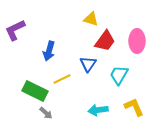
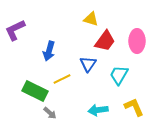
gray arrow: moved 4 px right
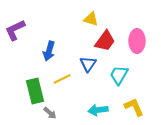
green rectangle: rotated 50 degrees clockwise
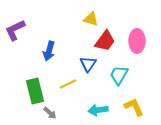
yellow line: moved 6 px right, 5 px down
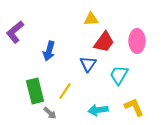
yellow triangle: rotated 21 degrees counterclockwise
purple L-shape: moved 2 px down; rotated 15 degrees counterclockwise
red trapezoid: moved 1 px left, 1 px down
yellow line: moved 3 px left, 7 px down; rotated 30 degrees counterclockwise
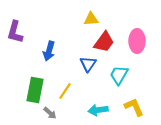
purple L-shape: rotated 35 degrees counterclockwise
green rectangle: moved 1 px up; rotated 25 degrees clockwise
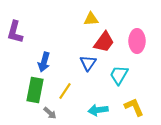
blue arrow: moved 5 px left, 11 px down
blue triangle: moved 1 px up
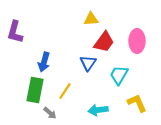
yellow L-shape: moved 3 px right, 4 px up
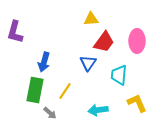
cyan trapezoid: rotated 25 degrees counterclockwise
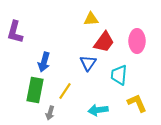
gray arrow: rotated 64 degrees clockwise
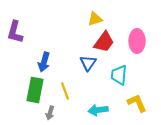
yellow triangle: moved 4 px right; rotated 14 degrees counterclockwise
yellow line: rotated 54 degrees counterclockwise
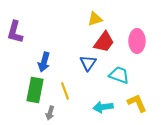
cyan trapezoid: rotated 105 degrees clockwise
cyan arrow: moved 5 px right, 3 px up
